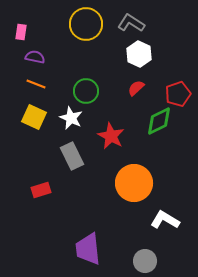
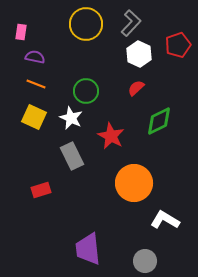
gray L-shape: rotated 100 degrees clockwise
red pentagon: moved 49 px up
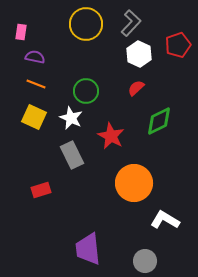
gray rectangle: moved 1 px up
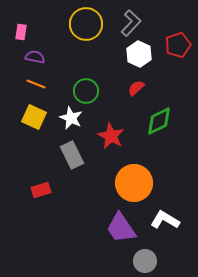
purple trapezoid: moved 33 px right, 21 px up; rotated 28 degrees counterclockwise
